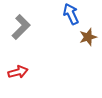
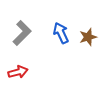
blue arrow: moved 10 px left, 19 px down
gray L-shape: moved 1 px right, 6 px down
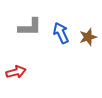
gray L-shape: moved 8 px right, 6 px up; rotated 45 degrees clockwise
red arrow: moved 2 px left
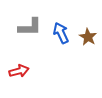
brown star: rotated 24 degrees counterclockwise
red arrow: moved 3 px right, 1 px up
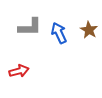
blue arrow: moved 2 px left
brown star: moved 1 px right, 7 px up
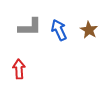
blue arrow: moved 3 px up
red arrow: moved 2 px up; rotated 78 degrees counterclockwise
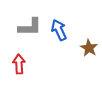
brown star: moved 18 px down
red arrow: moved 5 px up
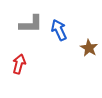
gray L-shape: moved 1 px right, 3 px up
red arrow: rotated 18 degrees clockwise
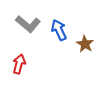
gray L-shape: moved 3 px left; rotated 40 degrees clockwise
brown star: moved 4 px left, 4 px up
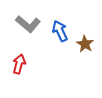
blue arrow: moved 1 px right, 1 px down
